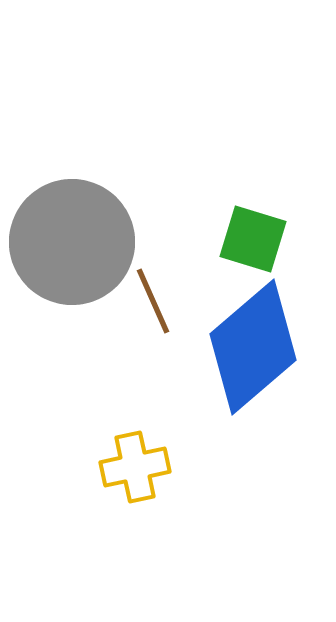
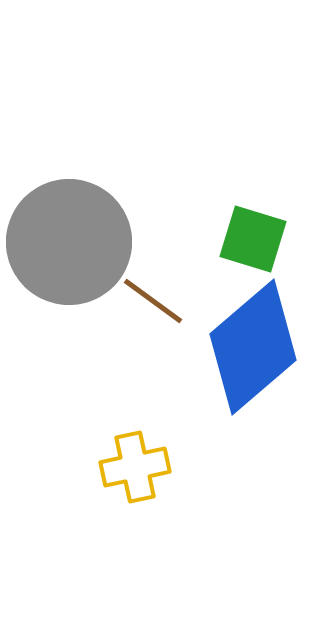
gray circle: moved 3 px left
brown line: rotated 30 degrees counterclockwise
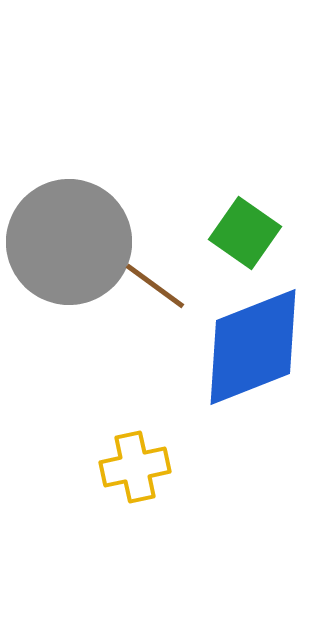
green square: moved 8 px left, 6 px up; rotated 18 degrees clockwise
brown line: moved 2 px right, 15 px up
blue diamond: rotated 19 degrees clockwise
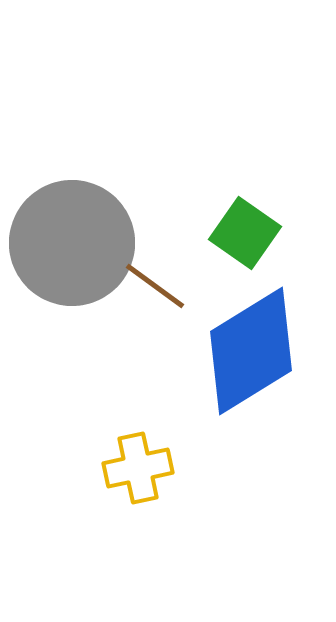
gray circle: moved 3 px right, 1 px down
blue diamond: moved 2 px left, 4 px down; rotated 10 degrees counterclockwise
yellow cross: moved 3 px right, 1 px down
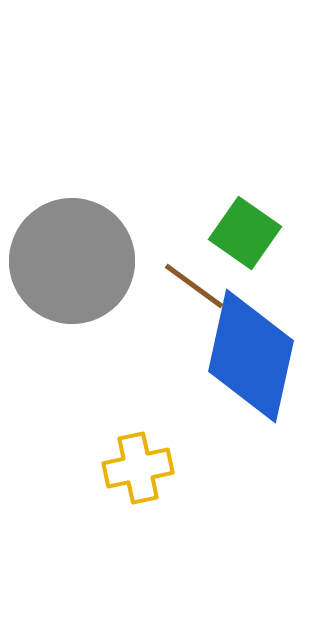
gray circle: moved 18 px down
brown line: moved 39 px right
blue diamond: moved 5 px down; rotated 46 degrees counterclockwise
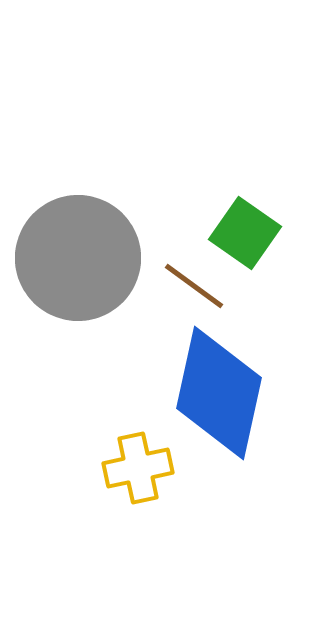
gray circle: moved 6 px right, 3 px up
blue diamond: moved 32 px left, 37 px down
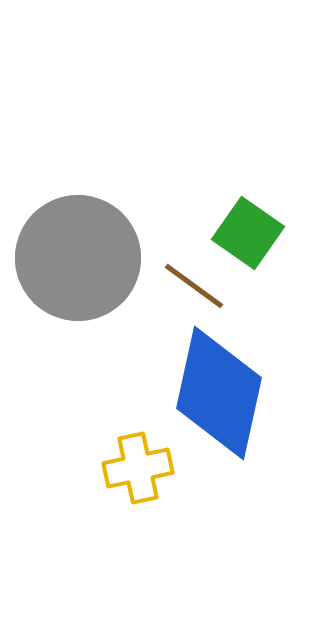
green square: moved 3 px right
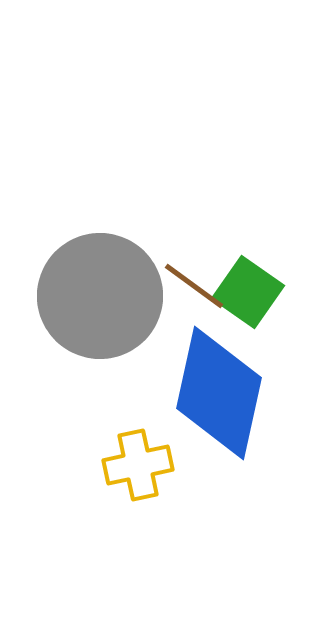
green square: moved 59 px down
gray circle: moved 22 px right, 38 px down
yellow cross: moved 3 px up
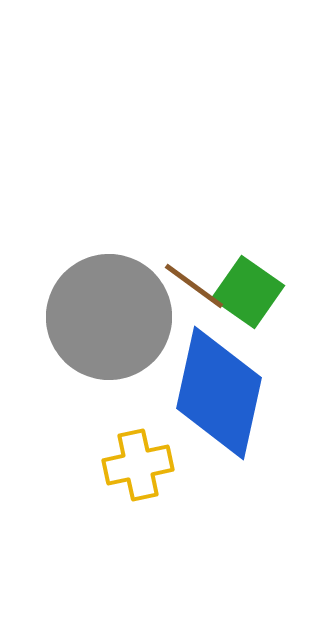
gray circle: moved 9 px right, 21 px down
